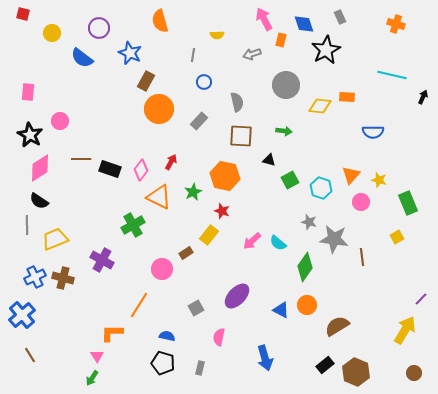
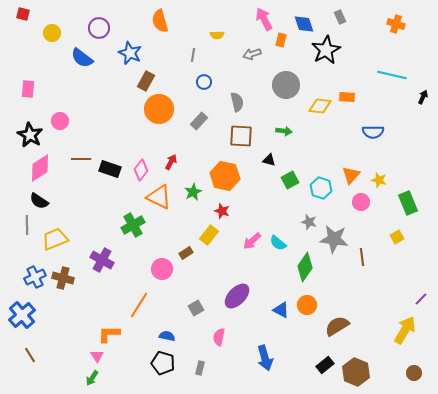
pink rectangle at (28, 92): moved 3 px up
orange L-shape at (112, 333): moved 3 px left, 1 px down
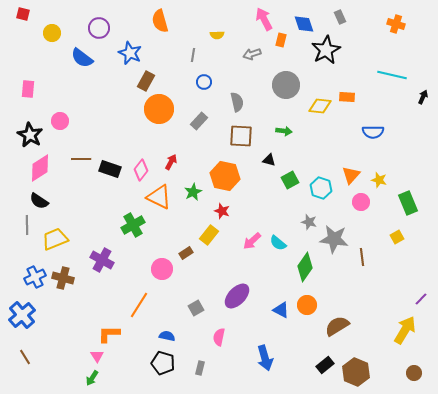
brown line at (30, 355): moved 5 px left, 2 px down
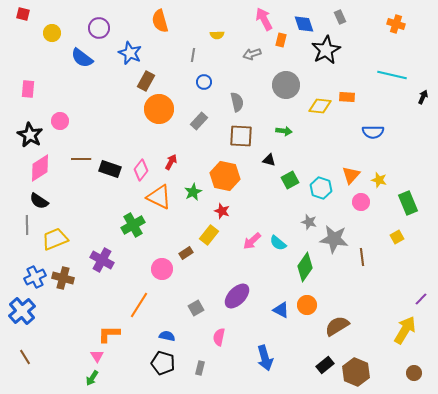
blue cross at (22, 315): moved 4 px up
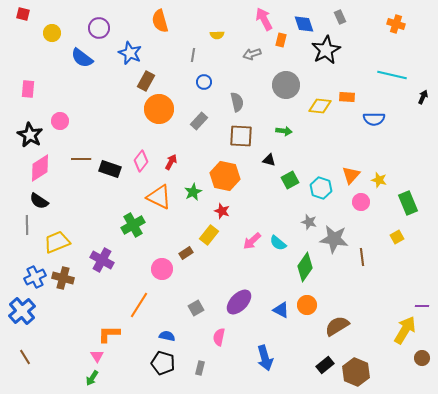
blue semicircle at (373, 132): moved 1 px right, 13 px up
pink diamond at (141, 170): moved 9 px up
yellow trapezoid at (55, 239): moved 2 px right, 3 px down
purple ellipse at (237, 296): moved 2 px right, 6 px down
purple line at (421, 299): moved 1 px right, 7 px down; rotated 48 degrees clockwise
brown circle at (414, 373): moved 8 px right, 15 px up
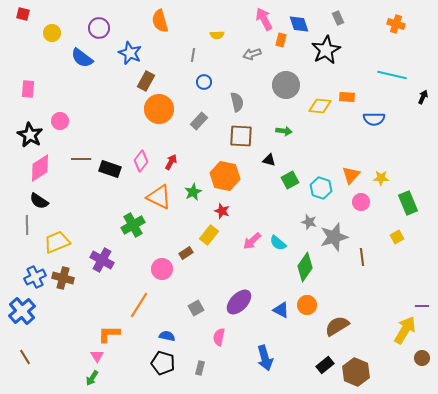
gray rectangle at (340, 17): moved 2 px left, 1 px down
blue diamond at (304, 24): moved 5 px left
yellow star at (379, 180): moved 2 px right, 2 px up; rotated 14 degrees counterclockwise
gray star at (334, 239): moved 2 px up; rotated 24 degrees counterclockwise
